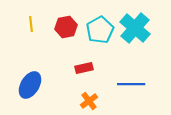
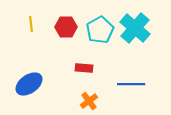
red hexagon: rotated 10 degrees clockwise
red rectangle: rotated 18 degrees clockwise
blue ellipse: moved 1 px left, 1 px up; rotated 24 degrees clockwise
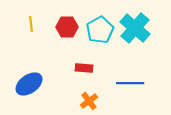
red hexagon: moved 1 px right
blue line: moved 1 px left, 1 px up
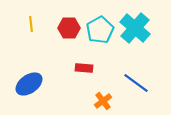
red hexagon: moved 2 px right, 1 px down
blue line: moved 6 px right; rotated 36 degrees clockwise
orange cross: moved 14 px right
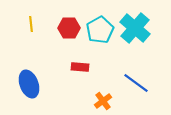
red rectangle: moved 4 px left, 1 px up
blue ellipse: rotated 76 degrees counterclockwise
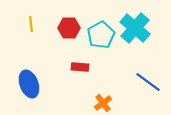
cyan pentagon: moved 1 px right, 5 px down
blue line: moved 12 px right, 1 px up
orange cross: moved 2 px down
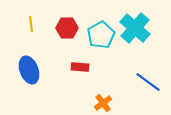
red hexagon: moved 2 px left
blue ellipse: moved 14 px up
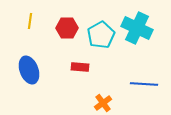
yellow line: moved 1 px left, 3 px up; rotated 14 degrees clockwise
cyan cross: moved 2 px right; rotated 16 degrees counterclockwise
blue line: moved 4 px left, 2 px down; rotated 32 degrees counterclockwise
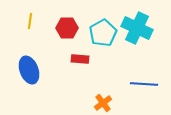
cyan pentagon: moved 2 px right, 2 px up
red rectangle: moved 8 px up
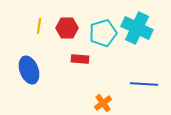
yellow line: moved 9 px right, 5 px down
cyan pentagon: rotated 12 degrees clockwise
